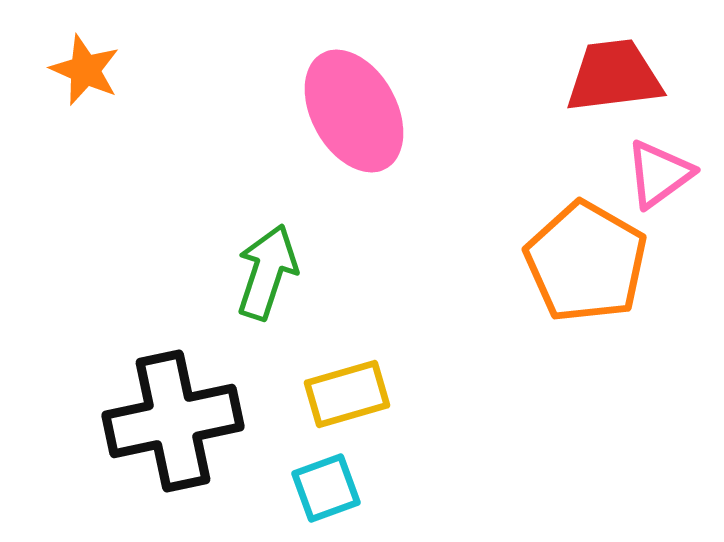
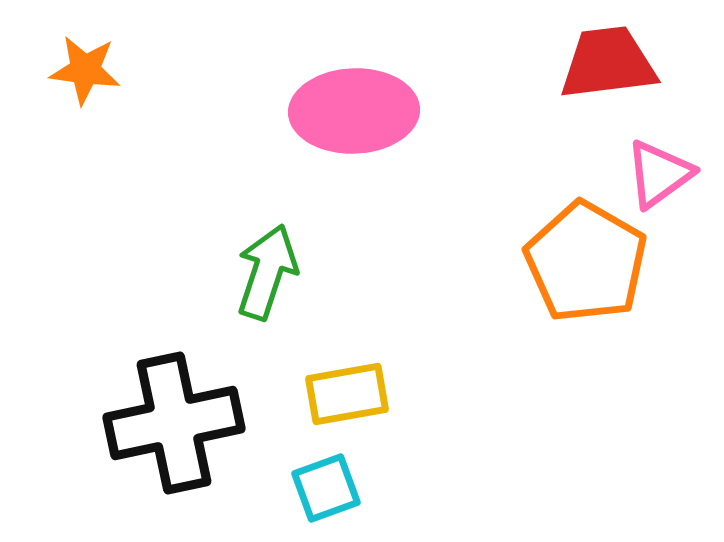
orange star: rotated 16 degrees counterclockwise
red trapezoid: moved 6 px left, 13 px up
pink ellipse: rotated 63 degrees counterclockwise
yellow rectangle: rotated 6 degrees clockwise
black cross: moved 1 px right, 2 px down
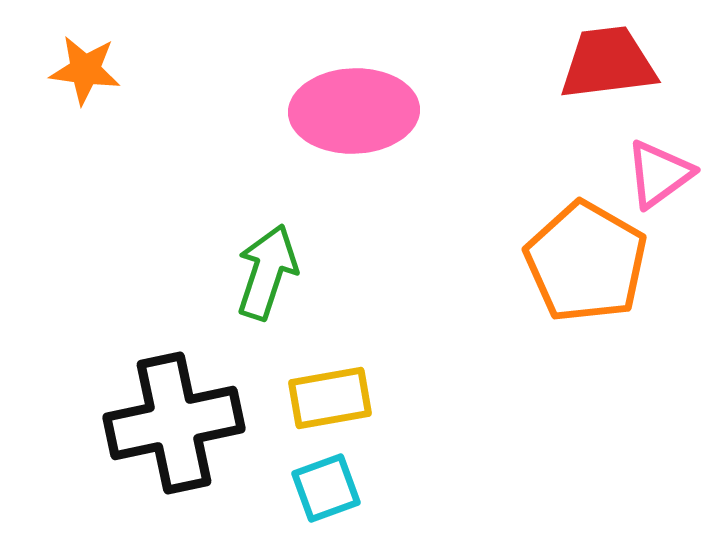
yellow rectangle: moved 17 px left, 4 px down
